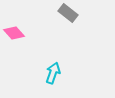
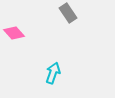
gray rectangle: rotated 18 degrees clockwise
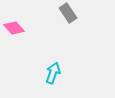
pink diamond: moved 5 px up
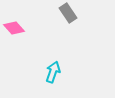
cyan arrow: moved 1 px up
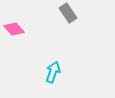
pink diamond: moved 1 px down
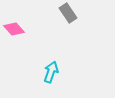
cyan arrow: moved 2 px left
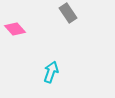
pink diamond: moved 1 px right
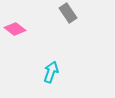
pink diamond: rotated 10 degrees counterclockwise
